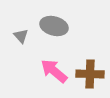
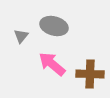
gray triangle: rotated 21 degrees clockwise
pink arrow: moved 2 px left, 7 px up
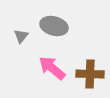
pink arrow: moved 4 px down
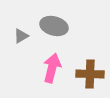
gray triangle: rotated 21 degrees clockwise
pink arrow: rotated 64 degrees clockwise
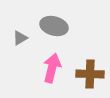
gray triangle: moved 1 px left, 2 px down
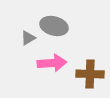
gray triangle: moved 8 px right
pink arrow: moved 5 px up; rotated 72 degrees clockwise
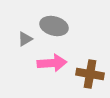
gray triangle: moved 3 px left, 1 px down
brown cross: rotated 8 degrees clockwise
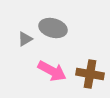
gray ellipse: moved 1 px left, 2 px down
pink arrow: moved 8 px down; rotated 32 degrees clockwise
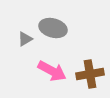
brown cross: rotated 20 degrees counterclockwise
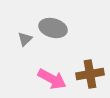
gray triangle: rotated 14 degrees counterclockwise
pink arrow: moved 8 px down
